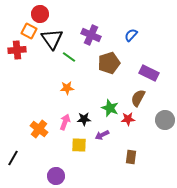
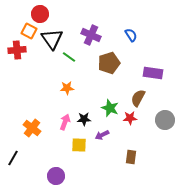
blue semicircle: rotated 104 degrees clockwise
purple rectangle: moved 4 px right; rotated 18 degrees counterclockwise
red star: moved 2 px right, 1 px up
orange cross: moved 7 px left, 1 px up
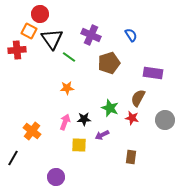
red star: moved 2 px right; rotated 16 degrees clockwise
orange cross: moved 3 px down
purple circle: moved 1 px down
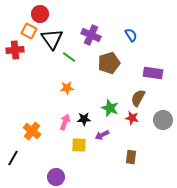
red cross: moved 2 px left
gray circle: moved 2 px left
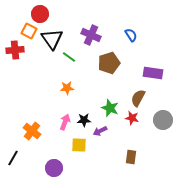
black star: moved 1 px down
purple arrow: moved 2 px left, 4 px up
purple circle: moved 2 px left, 9 px up
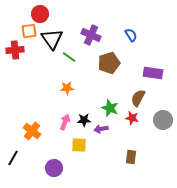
orange square: rotated 35 degrees counterclockwise
purple arrow: moved 1 px right, 2 px up; rotated 16 degrees clockwise
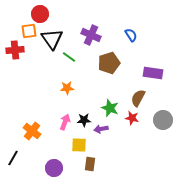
brown rectangle: moved 41 px left, 7 px down
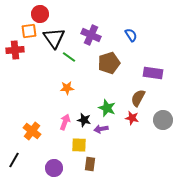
black triangle: moved 2 px right, 1 px up
green star: moved 3 px left
black star: rotated 16 degrees clockwise
black line: moved 1 px right, 2 px down
